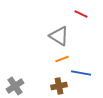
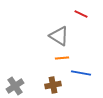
orange line: moved 1 px up; rotated 16 degrees clockwise
brown cross: moved 6 px left, 1 px up
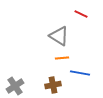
blue line: moved 1 px left
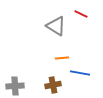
gray triangle: moved 3 px left, 10 px up
gray cross: rotated 30 degrees clockwise
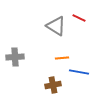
red line: moved 2 px left, 4 px down
blue line: moved 1 px left, 1 px up
gray cross: moved 29 px up
